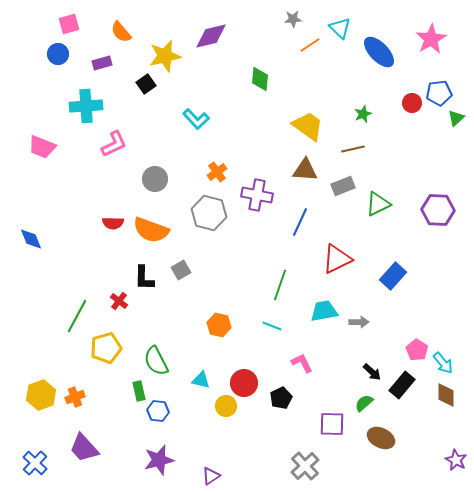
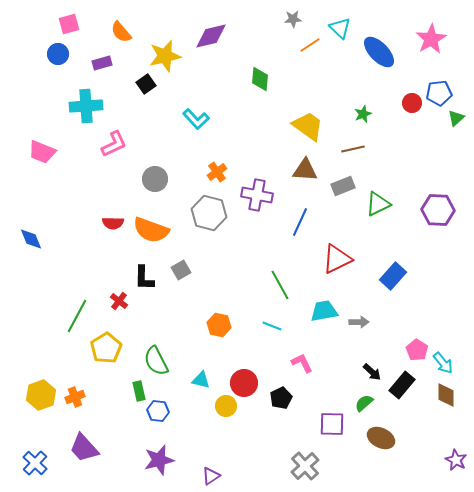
pink trapezoid at (42, 147): moved 5 px down
green line at (280, 285): rotated 48 degrees counterclockwise
yellow pentagon at (106, 348): rotated 16 degrees counterclockwise
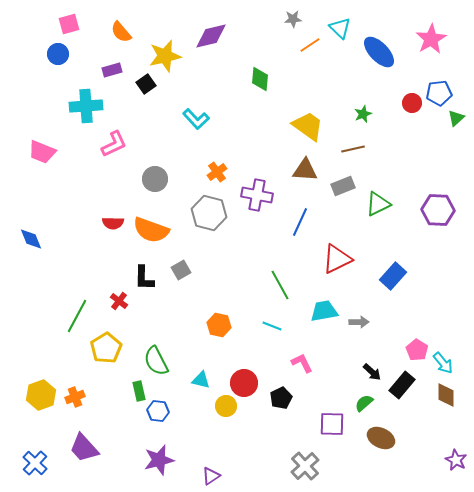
purple rectangle at (102, 63): moved 10 px right, 7 px down
